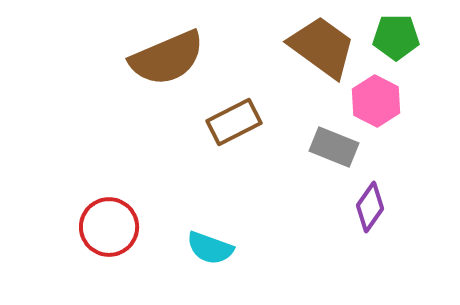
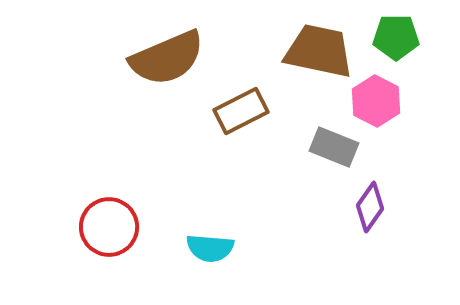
brown trapezoid: moved 3 px left, 4 px down; rotated 24 degrees counterclockwise
brown rectangle: moved 7 px right, 11 px up
cyan semicircle: rotated 15 degrees counterclockwise
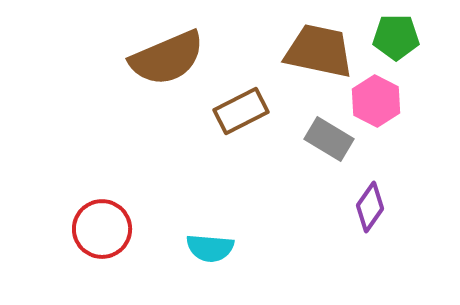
gray rectangle: moved 5 px left, 8 px up; rotated 9 degrees clockwise
red circle: moved 7 px left, 2 px down
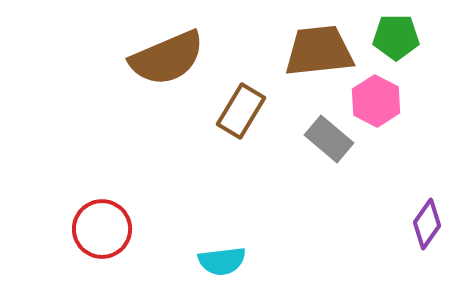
brown trapezoid: rotated 18 degrees counterclockwise
brown rectangle: rotated 32 degrees counterclockwise
gray rectangle: rotated 9 degrees clockwise
purple diamond: moved 57 px right, 17 px down
cyan semicircle: moved 12 px right, 13 px down; rotated 12 degrees counterclockwise
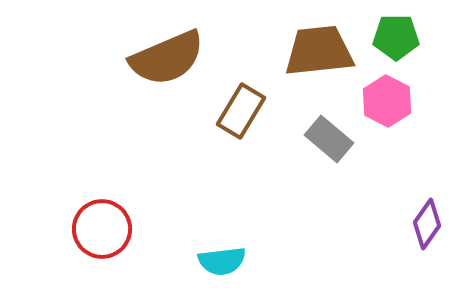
pink hexagon: moved 11 px right
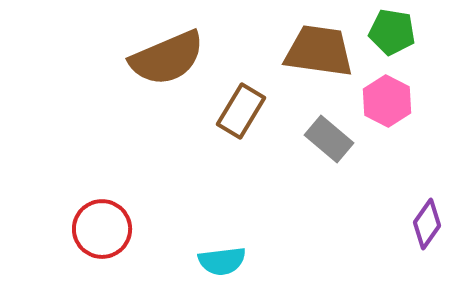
green pentagon: moved 4 px left, 5 px up; rotated 9 degrees clockwise
brown trapezoid: rotated 14 degrees clockwise
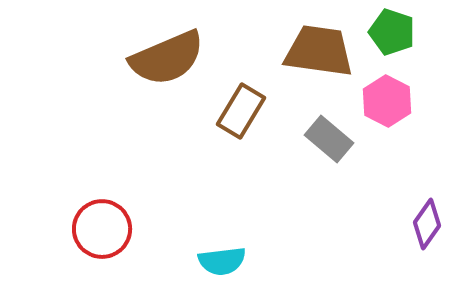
green pentagon: rotated 9 degrees clockwise
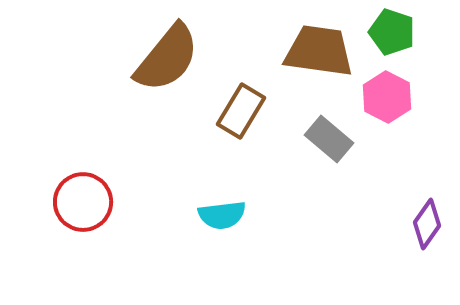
brown semicircle: rotated 28 degrees counterclockwise
pink hexagon: moved 4 px up
red circle: moved 19 px left, 27 px up
cyan semicircle: moved 46 px up
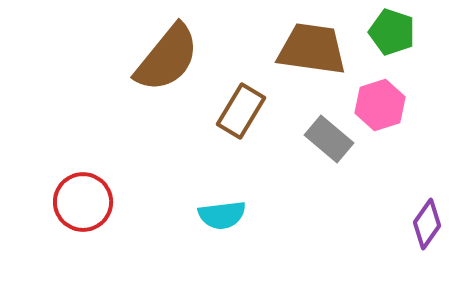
brown trapezoid: moved 7 px left, 2 px up
pink hexagon: moved 7 px left, 8 px down; rotated 15 degrees clockwise
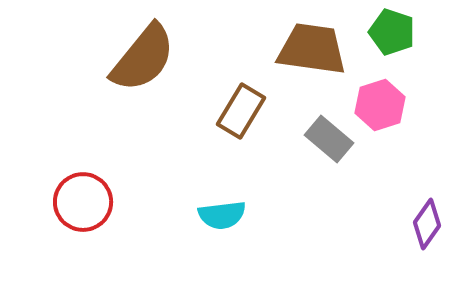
brown semicircle: moved 24 px left
